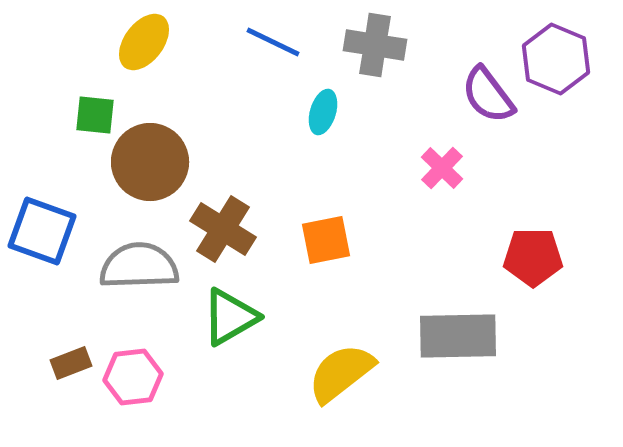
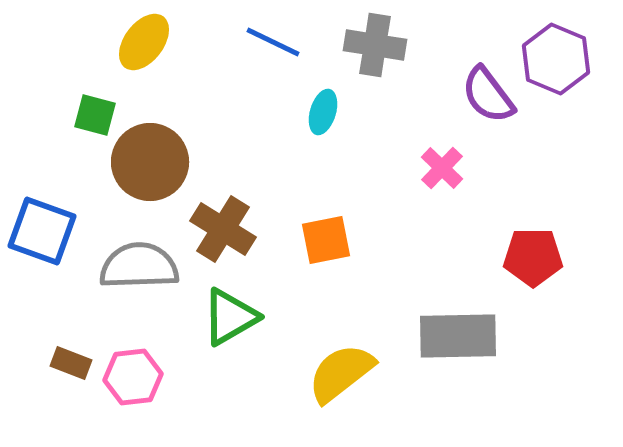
green square: rotated 9 degrees clockwise
brown rectangle: rotated 42 degrees clockwise
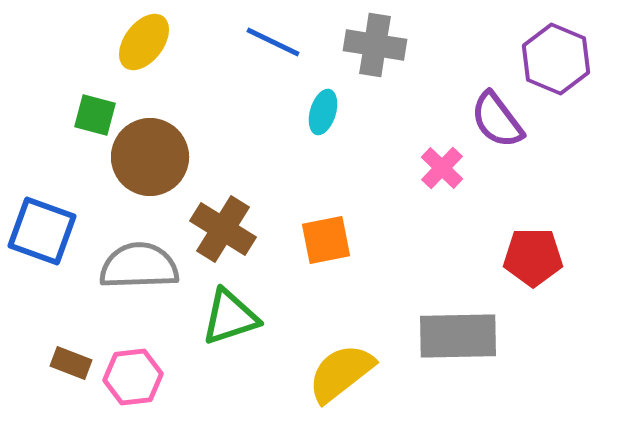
purple semicircle: moved 9 px right, 25 px down
brown circle: moved 5 px up
green triangle: rotated 12 degrees clockwise
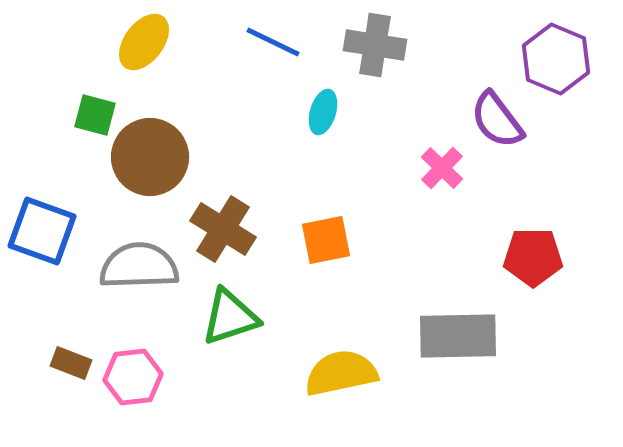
yellow semicircle: rotated 26 degrees clockwise
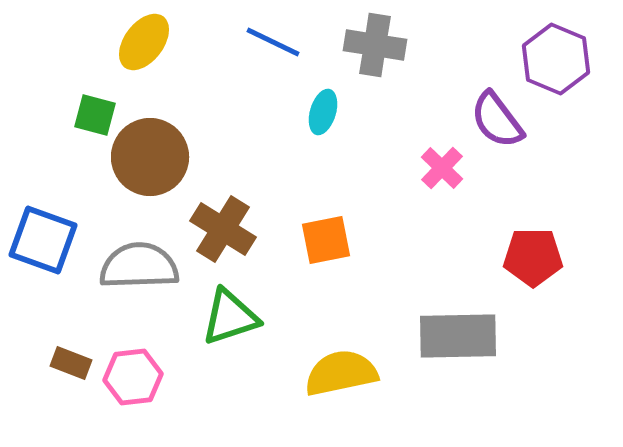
blue square: moved 1 px right, 9 px down
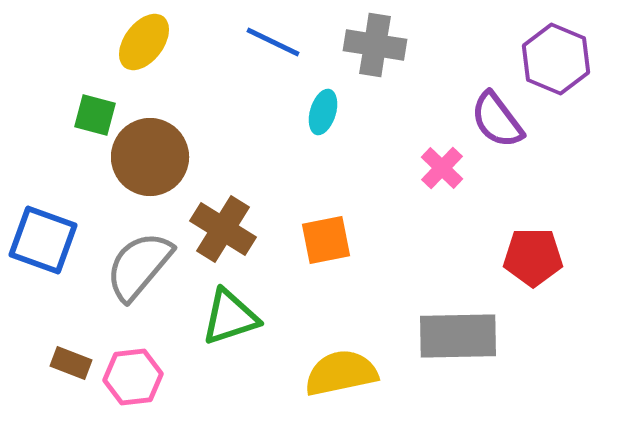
gray semicircle: rotated 48 degrees counterclockwise
